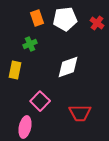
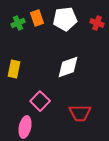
red cross: rotated 16 degrees counterclockwise
green cross: moved 12 px left, 21 px up
yellow rectangle: moved 1 px left, 1 px up
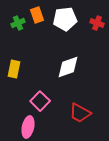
orange rectangle: moved 3 px up
red trapezoid: rotated 30 degrees clockwise
pink ellipse: moved 3 px right
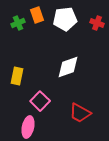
yellow rectangle: moved 3 px right, 7 px down
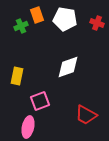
white pentagon: rotated 15 degrees clockwise
green cross: moved 3 px right, 3 px down
pink square: rotated 24 degrees clockwise
red trapezoid: moved 6 px right, 2 px down
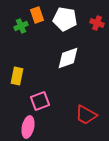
white diamond: moved 9 px up
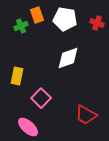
pink square: moved 1 px right, 3 px up; rotated 24 degrees counterclockwise
pink ellipse: rotated 60 degrees counterclockwise
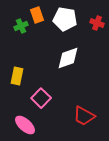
red trapezoid: moved 2 px left, 1 px down
pink ellipse: moved 3 px left, 2 px up
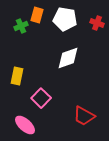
orange rectangle: rotated 35 degrees clockwise
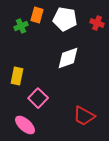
pink square: moved 3 px left
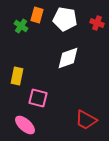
green cross: rotated 32 degrees counterclockwise
pink square: rotated 30 degrees counterclockwise
red trapezoid: moved 2 px right, 4 px down
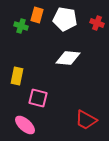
green cross: rotated 16 degrees counterclockwise
white diamond: rotated 25 degrees clockwise
